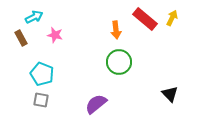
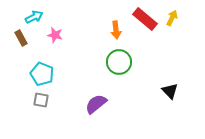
black triangle: moved 3 px up
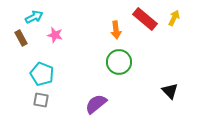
yellow arrow: moved 2 px right
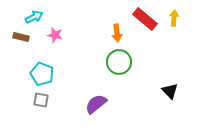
yellow arrow: rotated 21 degrees counterclockwise
orange arrow: moved 1 px right, 3 px down
brown rectangle: moved 1 px up; rotated 49 degrees counterclockwise
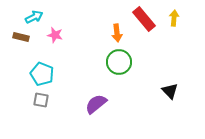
red rectangle: moved 1 px left; rotated 10 degrees clockwise
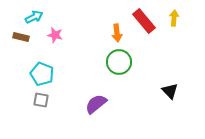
red rectangle: moved 2 px down
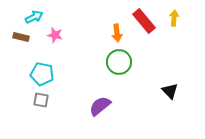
cyan pentagon: rotated 10 degrees counterclockwise
purple semicircle: moved 4 px right, 2 px down
